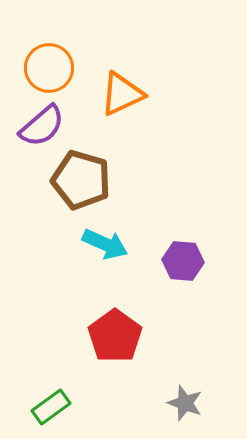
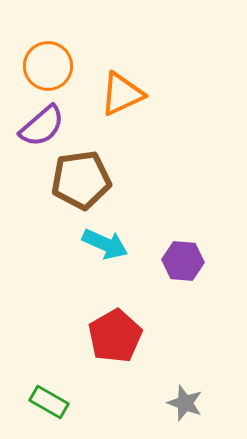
orange circle: moved 1 px left, 2 px up
brown pentagon: rotated 24 degrees counterclockwise
red pentagon: rotated 6 degrees clockwise
green rectangle: moved 2 px left, 5 px up; rotated 66 degrees clockwise
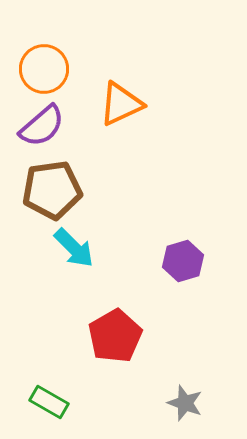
orange circle: moved 4 px left, 3 px down
orange triangle: moved 1 px left, 10 px down
brown pentagon: moved 29 px left, 10 px down
cyan arrow: moved 31 px left, 4 px down; rotated 21 degrees clockwise
purple hexagon: rotated 21 degrees counterclockwise
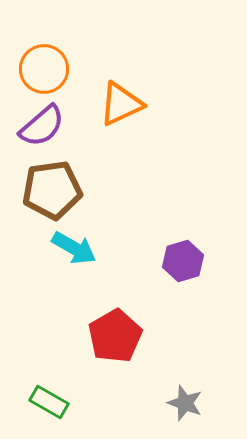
cyan arrow: rotated 15 degrees counterclockwise
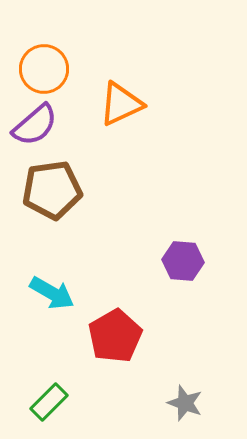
purple semicircle: moved 7 px left, 1 px up
cyan arrow: moved 22 px left, 45 px down
purple hexagon: rotated 21 degrees clockwise
green rectangle: rotated 75 degrees counterclockwise
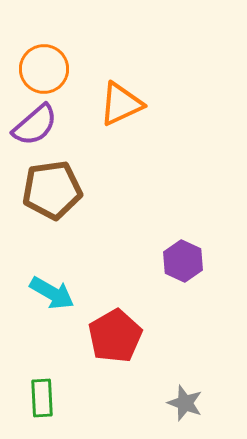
purple hexagon: rotated 21 degrees clockwise
green rectangle: moved 7 px left, 4 px up; rotated 48 degrees counterclockwise
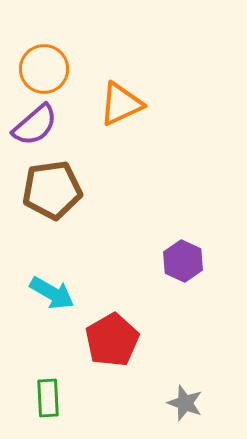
red pentagon: moved 3 px left, 4 px down
green rectangle: moved 6 px right
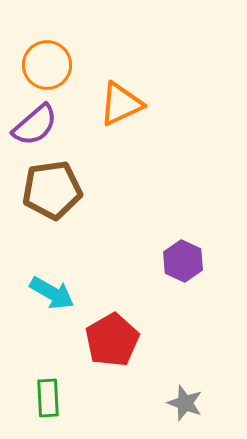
orange circle: moved 3 px right, 4 px up
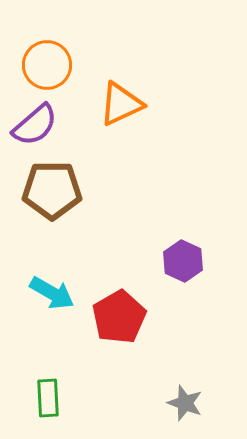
brown pentagon: rotated 8 degrees clockwise
red pentagon: moved 7 px right, 23 px up
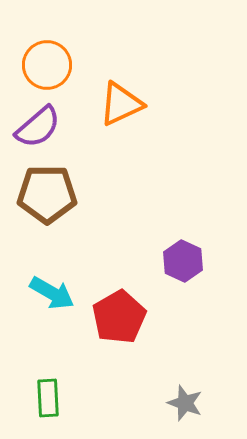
purple semicircle: moved 3 px right, 2 px down
brown pentagon: moved 5 px left, 4 px down
